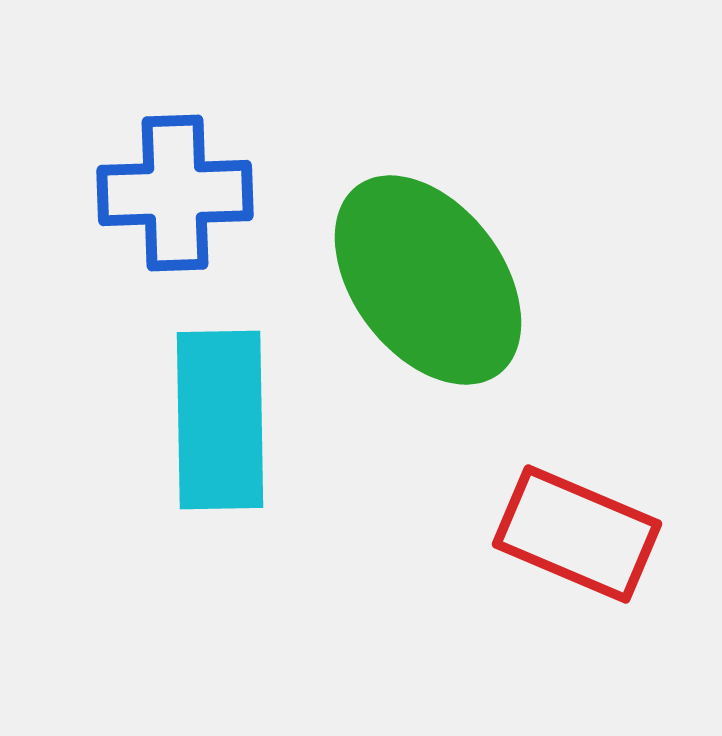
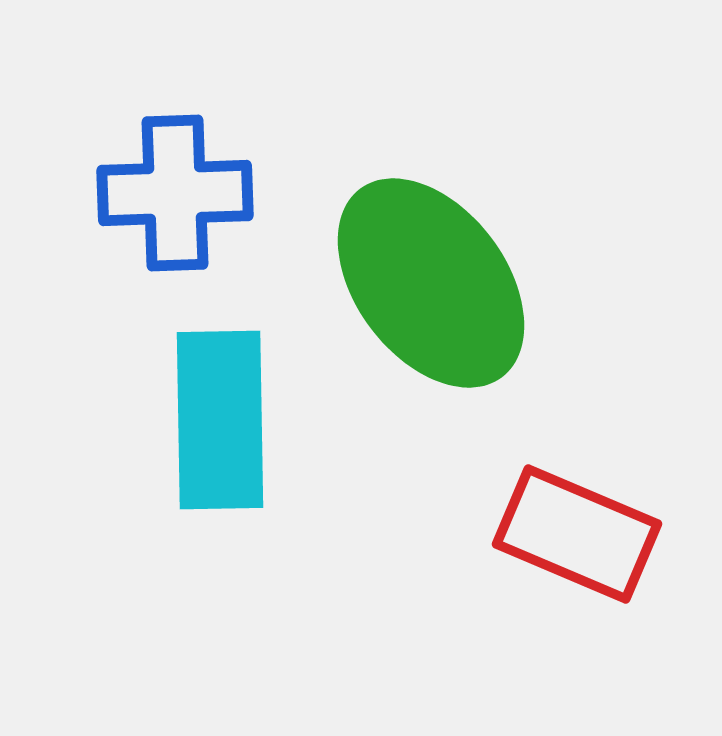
green ellipse: moved 3 px right, 3 px down
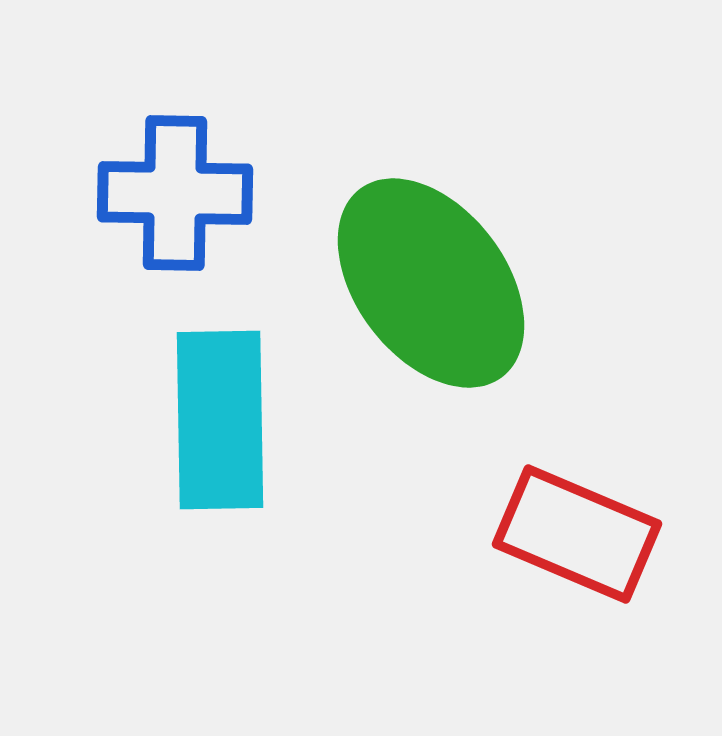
blue cross: rotated 3 degrees clockwise
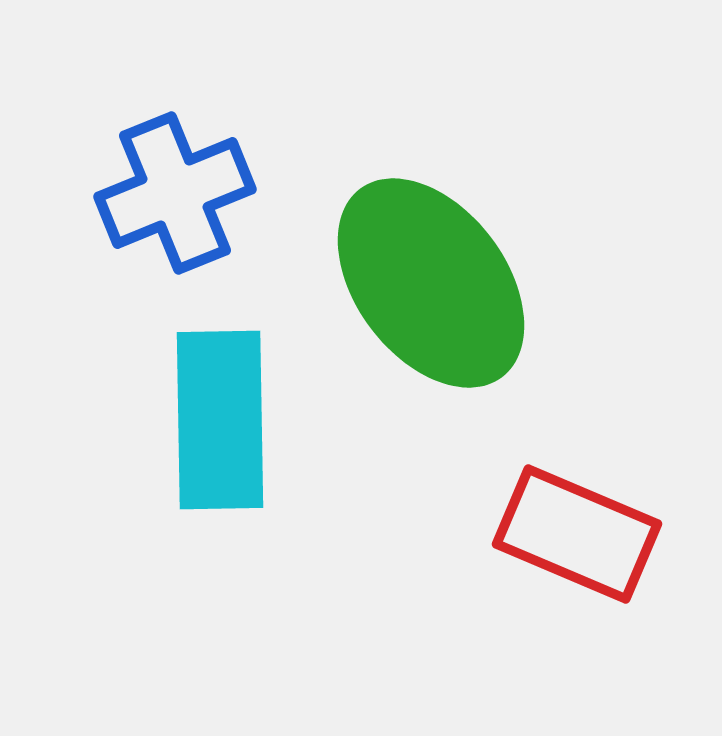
blue cross: rotated 23 degrees counterclockwise
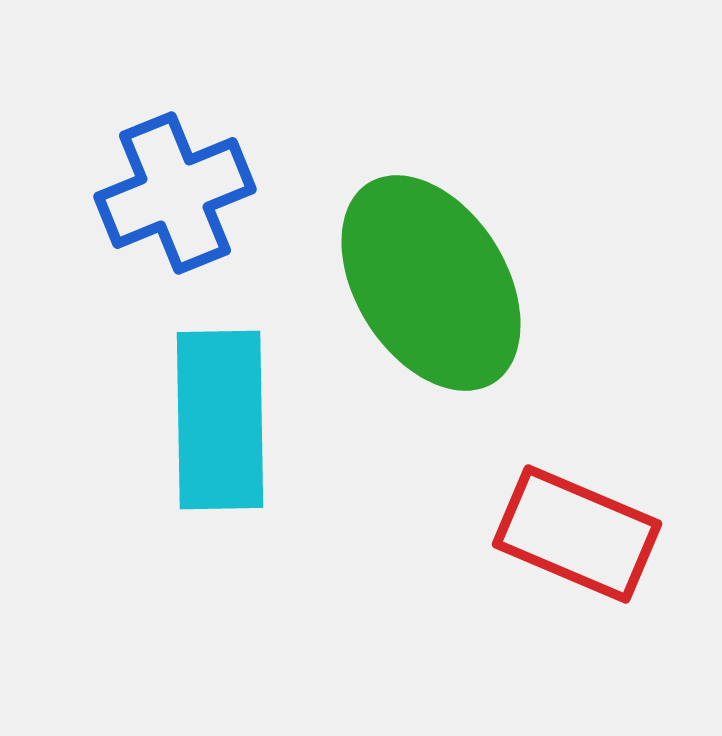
green ellipse: rotated 5 degrees clockwise
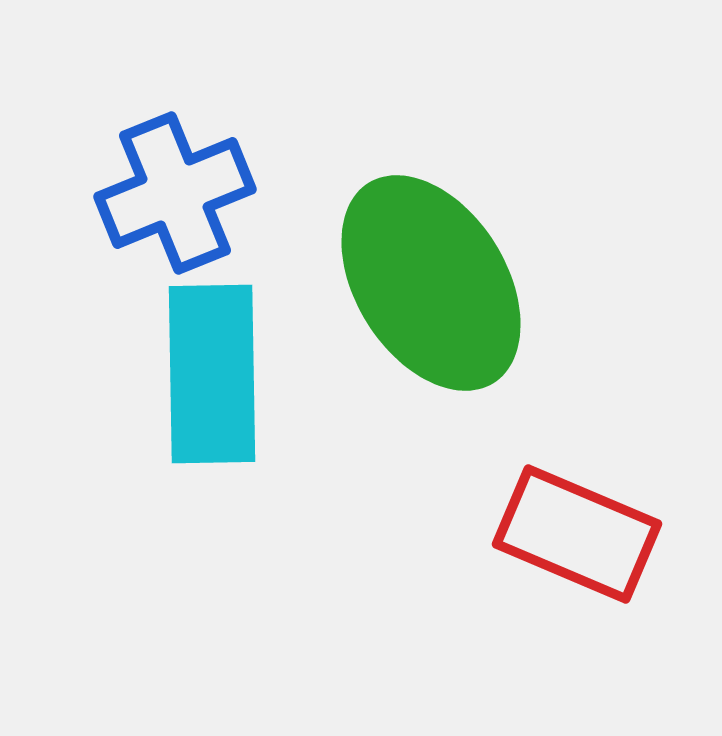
cyan rectangle: moved 8 px left, 46 px up
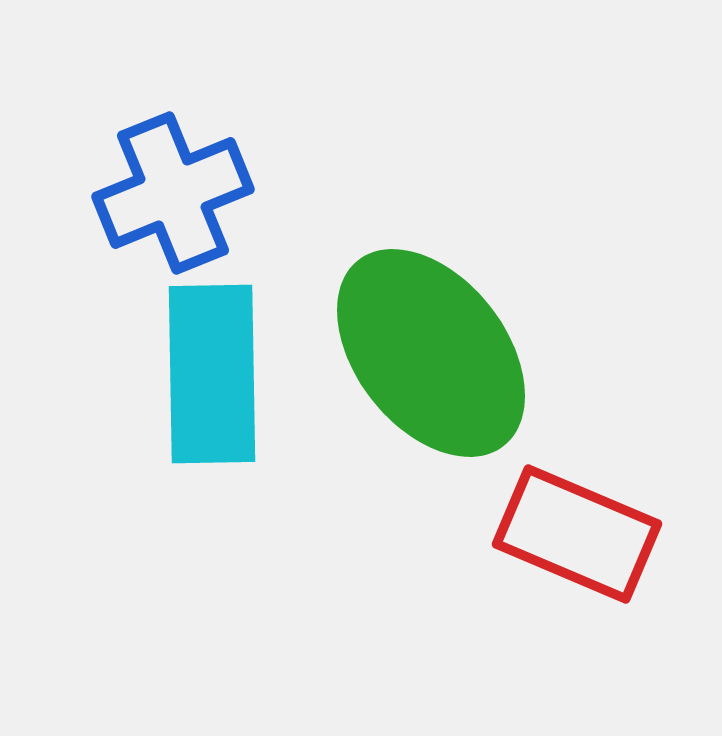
blue cross: moved 2 px left
green ellipse: moved 70 px down; rotated 6 degrees counterclockwise
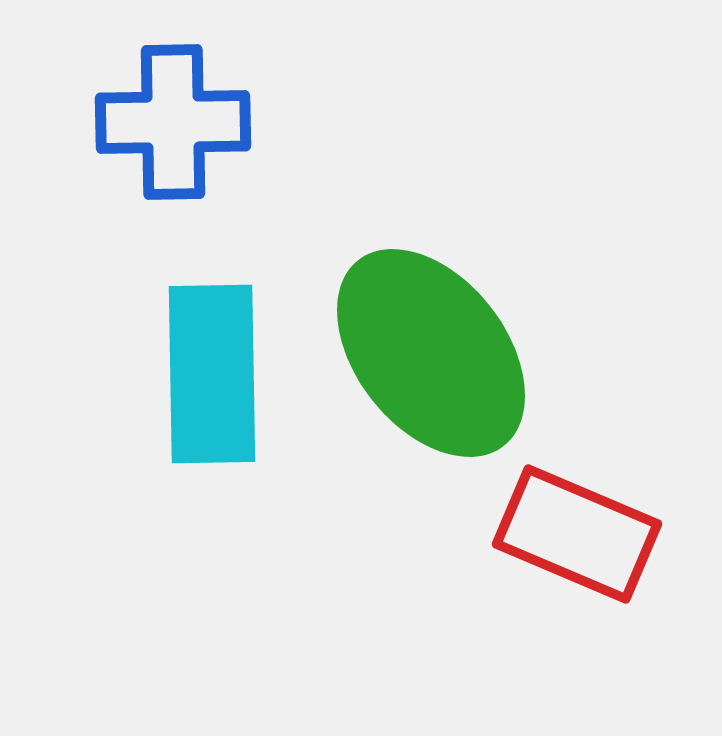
blue cross: moved 71 px up; rotated 21 degrees clockwise
